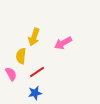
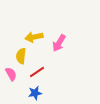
yellow arrow: rotated 60 degrees clockwise
pink arrow: moved 4 px left; rotated 30 degrees counterclockwise
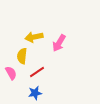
yellow semicircle: moved 1 px right
pink semicircle: moved 1 px up
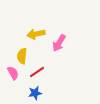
yellow arrow: moved 2 px right, 3 px up
pink semicircle: moved 2 px right
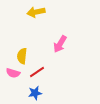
yellow arrow: moved 22 px up
pink arrow: moved 1 px right, 1 px down
pink semicircle: rotated 136 degrees clockwise
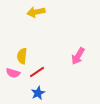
pink arrow: moved 18 px right, 12 px down
blue star: moved 3 px right; rotated 16 degrees counterclockwise
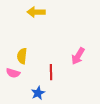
yellow arrow: rotated 12 degrees clockwise
red line: moved 14 px right; rotated 56 degrees counterclockwise
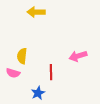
pink arrow: rotated 42 degrees clockwise
